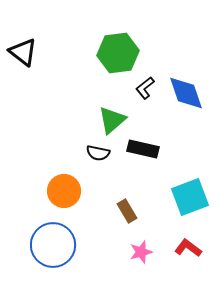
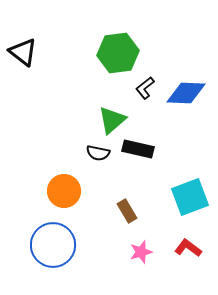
blue diamond: rotated 69 degrees counterclockwise
black rectangle: moved 5 px left
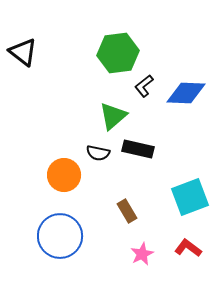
black L-shape: moved 1 px left, 2 px up
green triangle: moved 1 px right, 4 px up
orange circle: moved 16 px up
blue circle: moved 7 px right, 9 px up
pink star: moved 1 px right, 2 px down; rotated 10 degrees counterclockwise
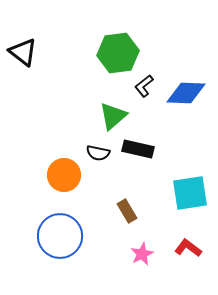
cyan square: moved 4 px up; rotated 12 degrees clockwise
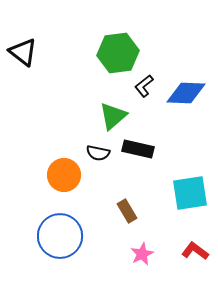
red L-shape: moved 7 px right, 3 px down
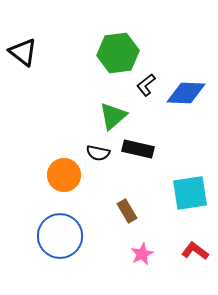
black L-shape: moved 2 px right, 1 px up
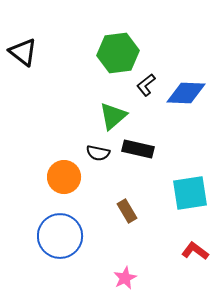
orange circle: moved 2 px down
pink star: moved 17 px left, 24 px down
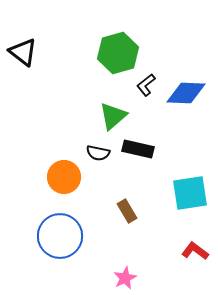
green hexagon: rotated 9 degrees counterclockwise
